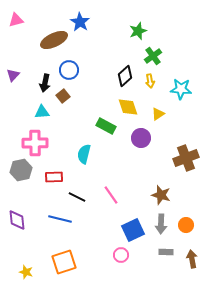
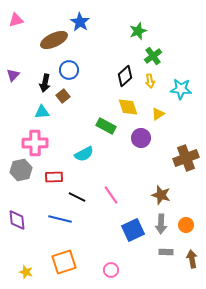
cyan semicircle: rotated 132 degrees counterclockwise
pink circle: moved 10 px left, 15 px down
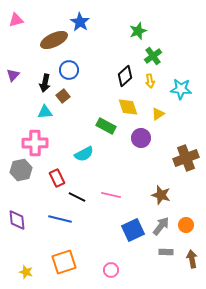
cyan triangle: moved 3 px right
red rectangle: moved 3 px right, 1 px down; rotated 66 degrees clockwise
pink line: rotated 42 degrees counterclockwise
gray arrow: moved 2 px down; rotated 144 degrees counterclockwise
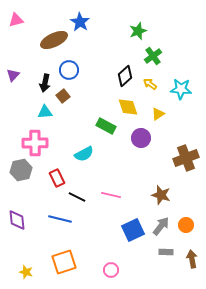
yellow arrow: moved 3 px down; rotated 136 degrees clockwise
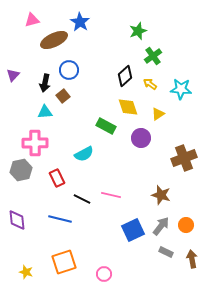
pink triangle: moved 16 px right
brown cross: moved 2 px left
black line: moved 5 px right, 2 px down
gray rectangle: rotated 24 degrees clockwise
pink circle: moved 7 px left, 4 px down
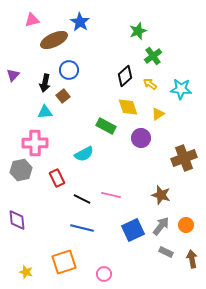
blue line: moved 22 px right, 9 px down
